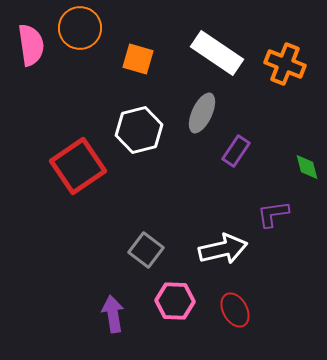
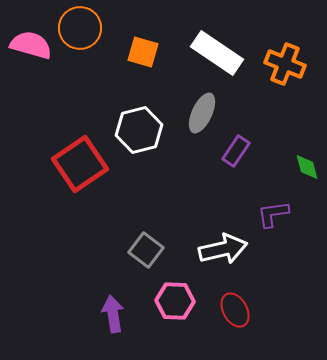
pink semicircle: rotated 66 degrees counterclockwise
orange square: moved 5 px right, 7 px up
red square: moved 2 px right, 2 px up
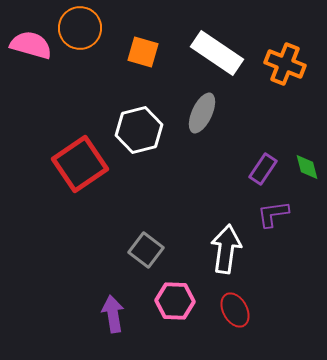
purple rectangle: moved 27 px right, 18 px down
white arrow: moved 3 px right; rotated 69 degrees counterclockwise
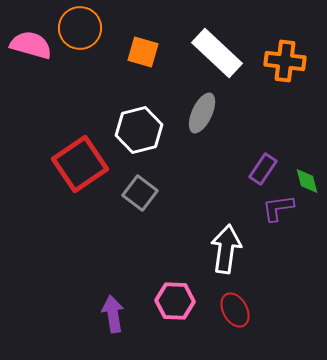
white rectangle: rotated 9 degrees clockwise
orange cross: moved 3 px up; rotated 15 degrees counterclockwise
green diamond: moved 14 px down
purple L-shape: moved 5 px right, 6 px up
gray square: moved 6 px left, 57 px up
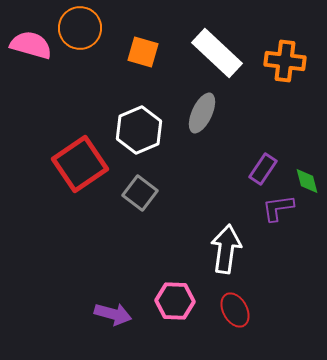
white hexagon: rotated 9 degrees counterclockwise
purple arrow: rotated 114 degrees clockwise
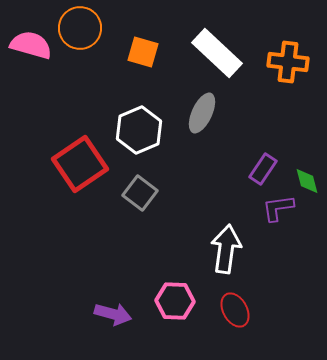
orange cross: moved 3 px right, 1 px down
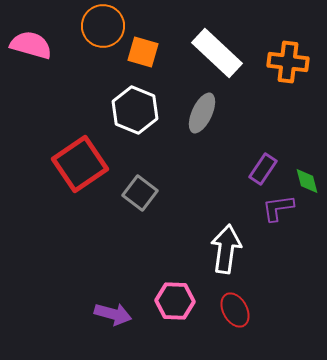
orange circle: moved 23 px right, 2 px up
white hexagon: moved 4 px left, 20 px up; rotated 15 degrees counterclockwise
